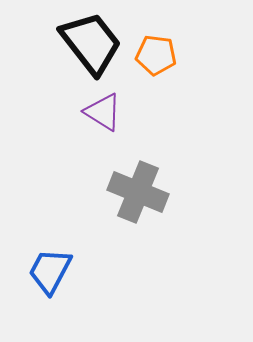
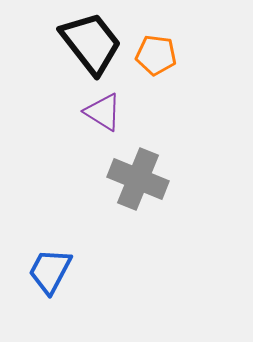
gray cross: moved 13 px up
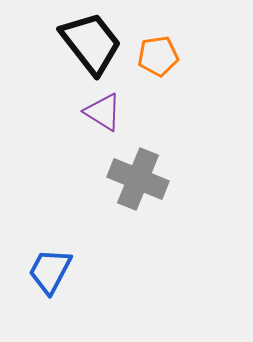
orange pentagon: moved 2 px right, 1 px down; rotated 15 degrees counterclockwise
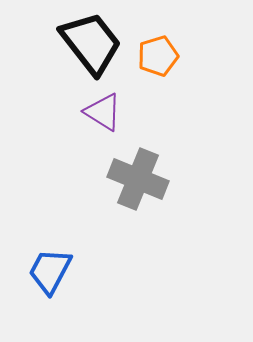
orange pentagon: rotated 9 degrees counterclockwise
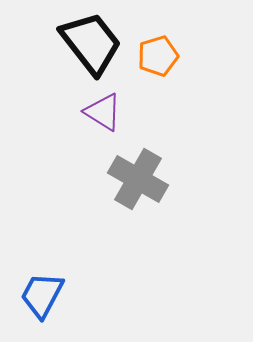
gray cross: rotated 8 degrees clockwise
blue trapezoid: moved 8 px left, 24 px down
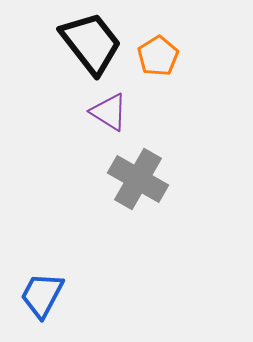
orange pentagon: rotated 15 degrees counterclockwise
purple triangle: moved 6 px right
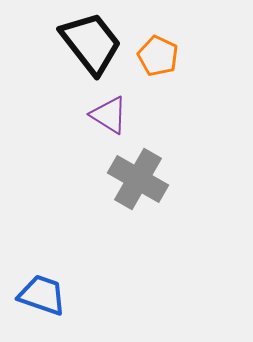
orange pentagon: rotated 15 degrees counterclockwise
purple triangle: moved 3 px down
blue trapezoid: rotated 81 degrees clockwise
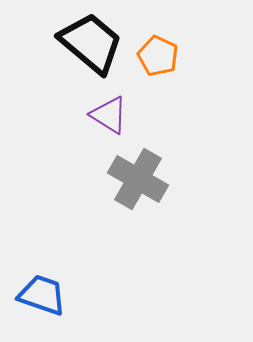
black trapezoid: rotated 12 degrees counterclockwise
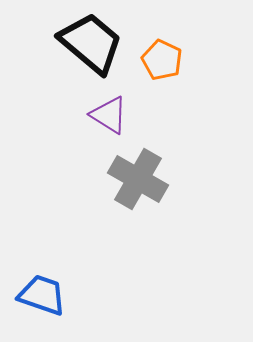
orange pentagon: moved 4 px right, 4 px down
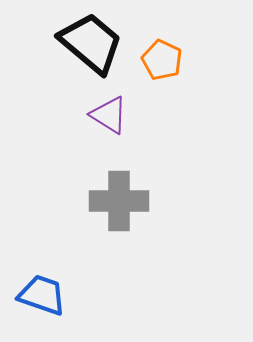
gray cross: moved 19 px left, 22 px down; rotated 30 degrees counterclockwise
